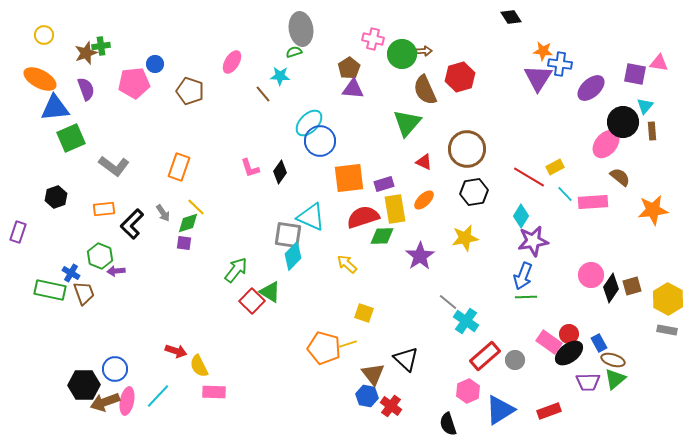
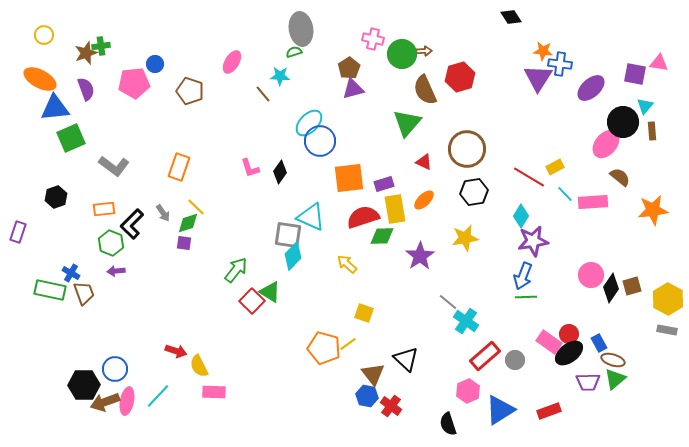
purple triangle at (353, 89): rotated 20 degrees counterclockwise
green hexagon at (100, 256): moved 11 px right, 13 px up
yellow line at (348, 344): rotated 18 degrees counterclockwise
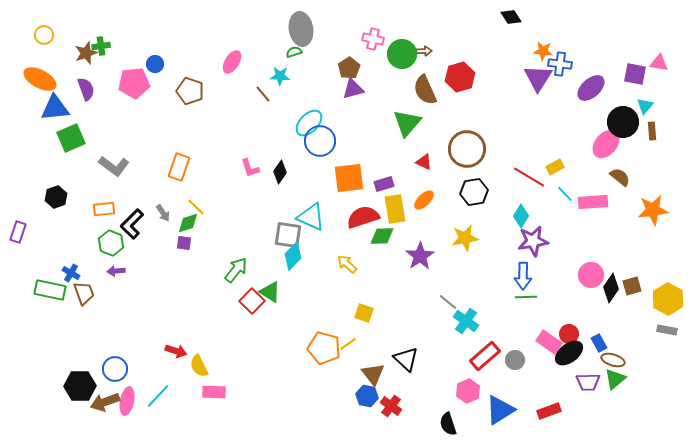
blue arrow at (523, 276): rotated 20 degrees counterclockwise
black hexagon at (84, 385): moved 4 px left, 1 px down
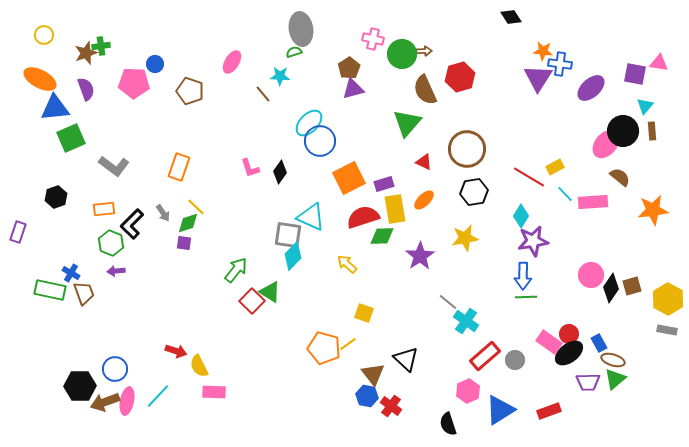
pink pentagon at (134, 83): rotated 8 degrees clockwise
black circle at (623, 122): moved 9 px down
orange square at (349, 178): rotated 20 degrees counterclockwise
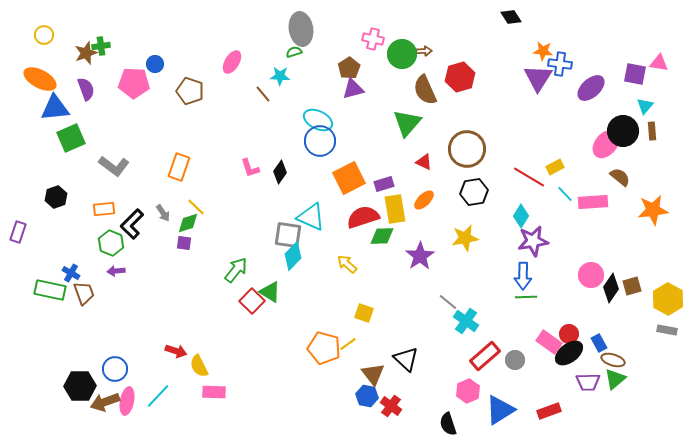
cyan ellipse at (309, 123): moved 9 px right, 3 px up; rotated 72 degrees clockwise
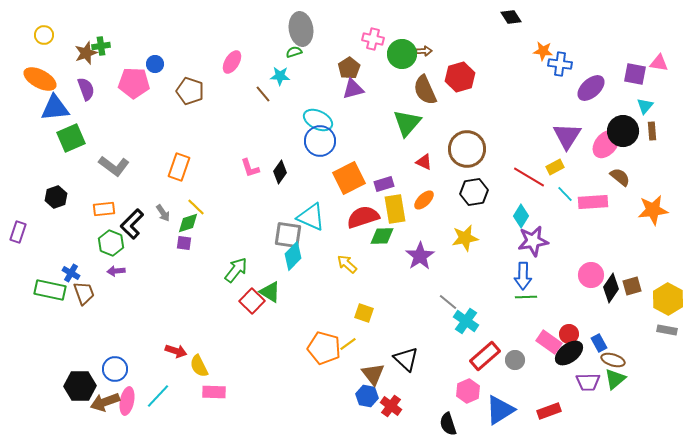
purple triangle at (538, 78): moved 29 px right, 58 px down
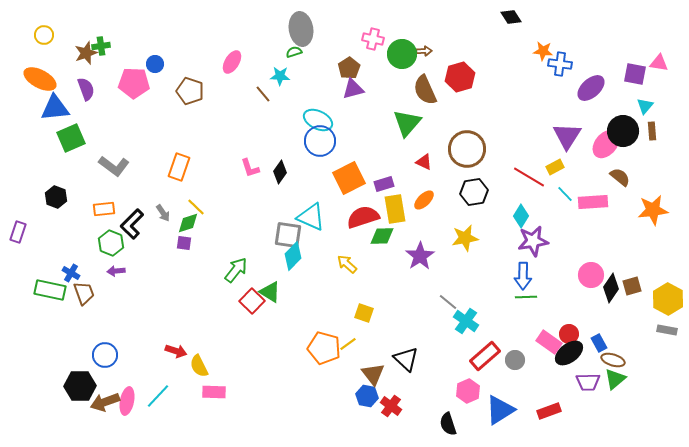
black hexagon at (56, 197): rotated 20 degrees counterclockwise
blue circle at (115, 369): moved 10 px left, 14 px up
